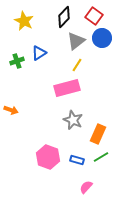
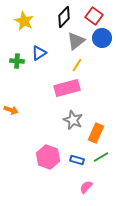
green cross: rotated 24 degrees clockwise
orange rectangle: moved 2 px left, 1 px up
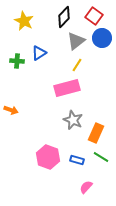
green line: rotated 63 degrees clockwise
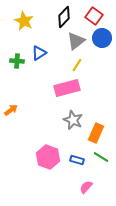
orange arrow: rotated 56 degrees counterclockwise
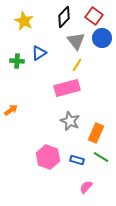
gray triangle: rotated 30 degrees counterclockwise
gray star: moved 3 px left, 1 px down
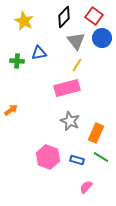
blue triangle: rotated 21 degrees clockwise
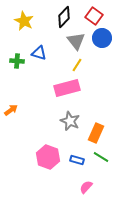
blue triangle: rotated 28 degrees clockwise
